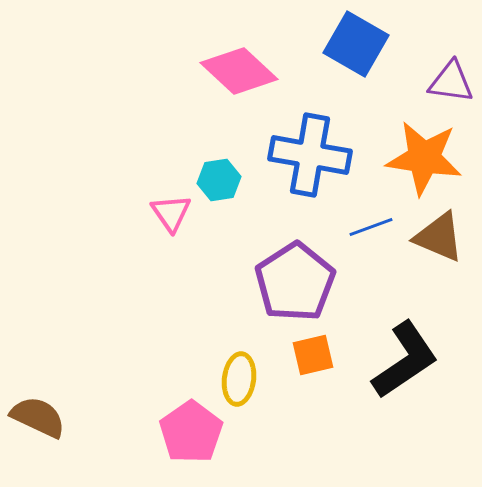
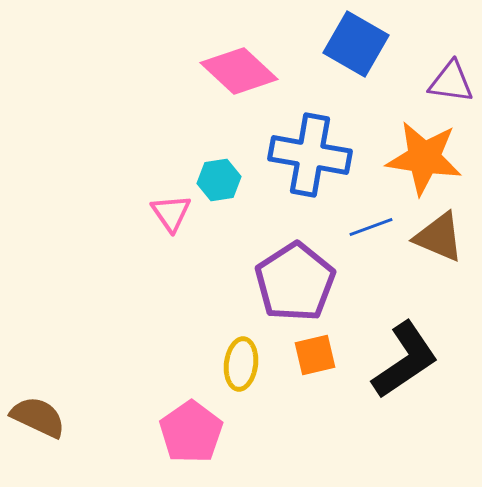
orange square: moved 2 px right
yellow ellipse: moved 2 px right, 15 px up
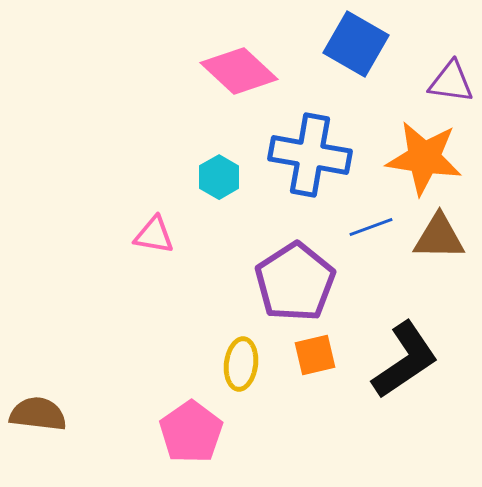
cyan hexagon: moved 3 px up; rotated 21 degrees counterclockwise
pink triangle: moved 17 px left, 22 px down; rotated 45 degrees counterclockwise
brown triangle: rotated 22 degrees counterclockwise
brown semicircle: moved 3 px up; rotated 18 degrees counterclockwise
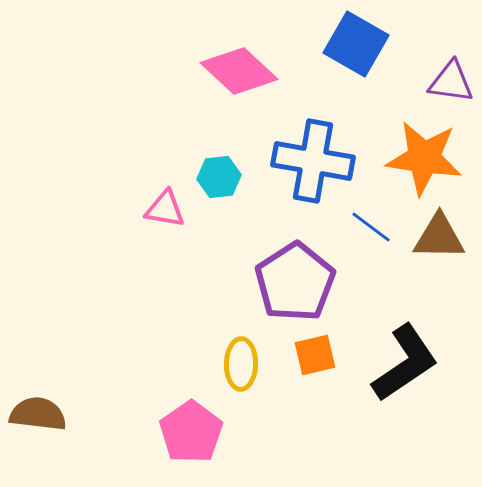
blue cross: moved 3 px right, 6 px down
cyan hexagon: rotated 24 degrees clockwise
blue line: rotated 57 degrees clockwise
pink triangle: moved 11 px right, 26 px up
black L-shape: moved 3 px down
yellow ellipse: rotated 6 degrees counterclockwise
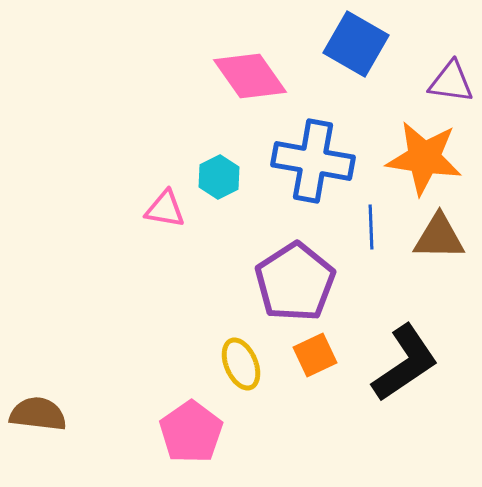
pink diamond: moved 11 px right, 5 px down; rotated 12 degrees clockwise
cyan hexagon: rotated 21 degrees counterclockwise
blue line: rotated 51 degrees clockwise
orange square: rotated 12 degrees counterclockwise
yellow ellipse: rotated 24 degrees counterclockwise
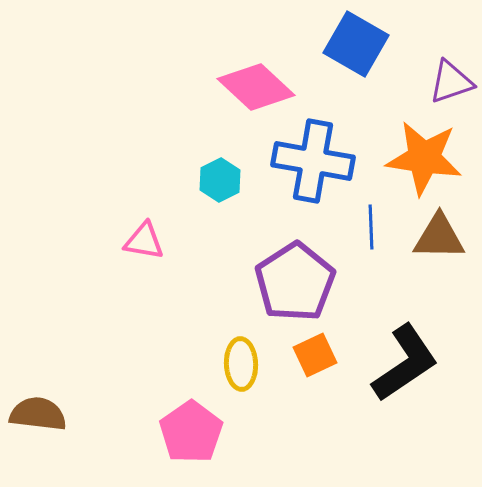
pink diamond: moved 6 px right, 11 px down; rotated 12 degrees counterclockwise
purple triangle: rotated 27 degrees counterclockwise
cyan hexagon: moved 1 px right, 3 px down
pink triangle: moved 21 px left, 32 px down
yellow ellipse: rotated 21 degrees clockwise
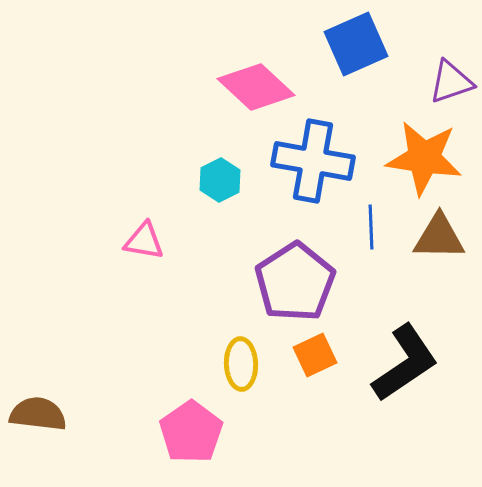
blue square: rotated 36 degrees clockwise
